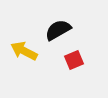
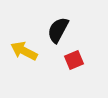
black semicircle: rotated 32 degrees counterclockwise
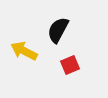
red square: moved 4 px left, 5 px down
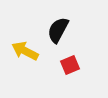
yellow arrow: moved 1 px right
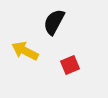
black semicircle: moved 4 px left, 8 px up
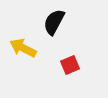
yellow arrow: moved 2 px left, 3 px up
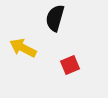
black semicircle: moved 1 px right, 4 px up; rotated 12 degrees counterclockwise
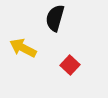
red square: rotated 24 degrees counterclockwise
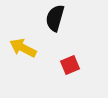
red square: rotated 24 degrees clockwise
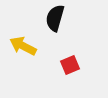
yellow arrow: moved 2 px up
